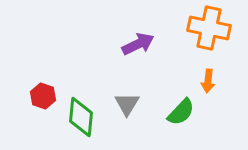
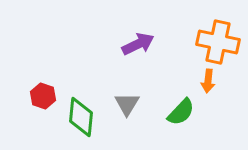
orange cross: moved 9 px right, 14 px down
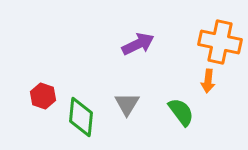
orange cross: moved 2 px right
green semicircle: rotated 80 degrees counterclockwise
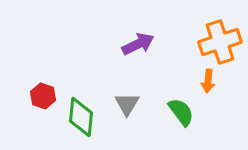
orange cross: rotated 30 degrees counterclockwise
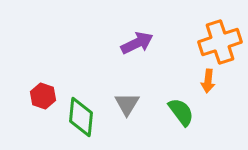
purple arrow: moved 1 px left, 1 px up
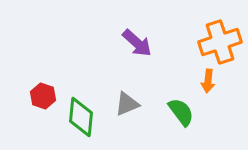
purple arrow: rotated 68 degrees clockwise
gray triangle: rotated 36 degrees clockwise
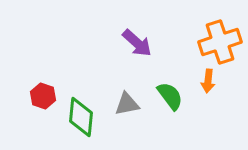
gray triangle: rotated 12 degrees clockwise
green semicircle: moved 11 px left, 16 px up
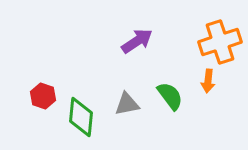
purple arrow: moved 2 px up; rotated 76 degrees counterclockwise
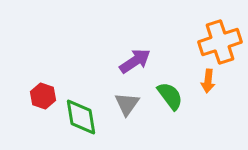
purple arrow: moved 2 px left, 20 px down
gray triangle: rotated 44 degrees counterclockwise
green diamond: rotated 15 degrees counterclockwise
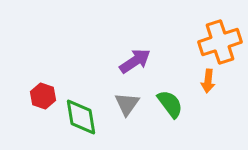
green semicircle: moved 8 px down
